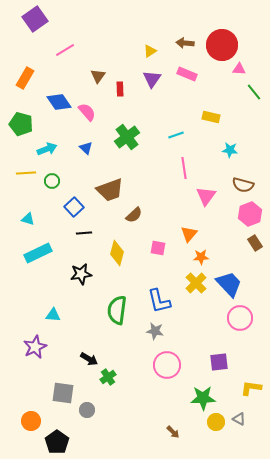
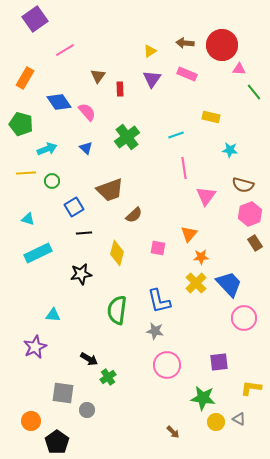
blue square at (74, 207): rotated 12 degrees clockwise
pink circle at (240, 318): moved 4 px right
green star at (203, 398): rotated 10 degrees clockwise
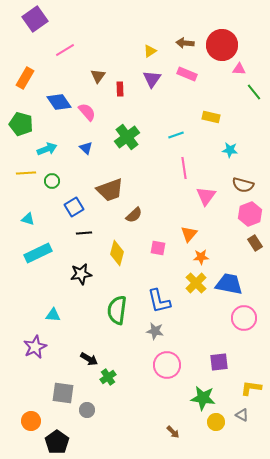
blue trapezoid at (229, 284): rotated 36 degrees counterclockwise
gray triangle at (239, 419): moved 3 px right, 4 px up
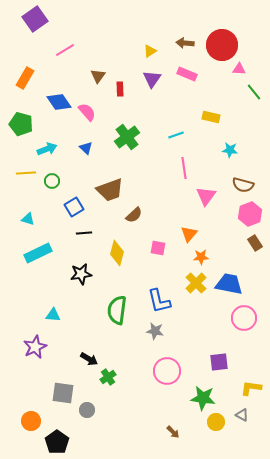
pink circle at (167, 365): moved 6 px down
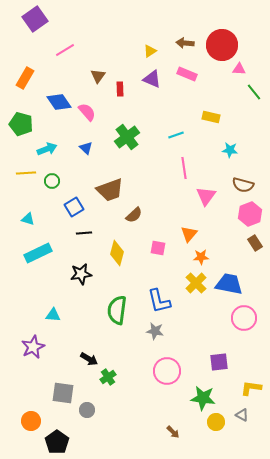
purple triangle at (152, 79): rotated 42 degrees counterclockwise
purple star at (35, 347): moved 2 px left
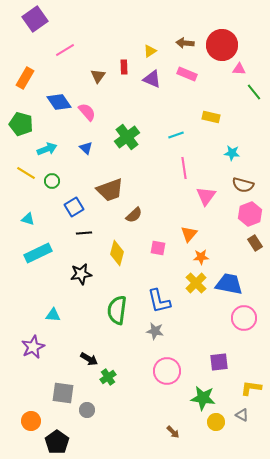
red rectangle at (120, 89): moved 4 px right, 22 px up
cyan star at (230, 150): moved 2 px right, 3 px down
yellow line at (26, 173): rotated 36 degrees clockwise
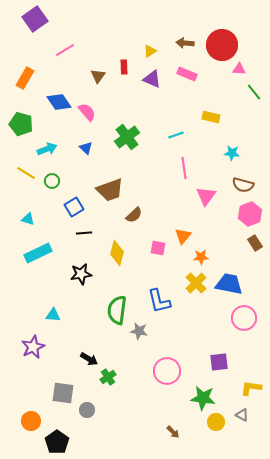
orange triangle at (189, 234): moved 6 px left, 2 px down
gray star at (155, 331): moved 16 px left
